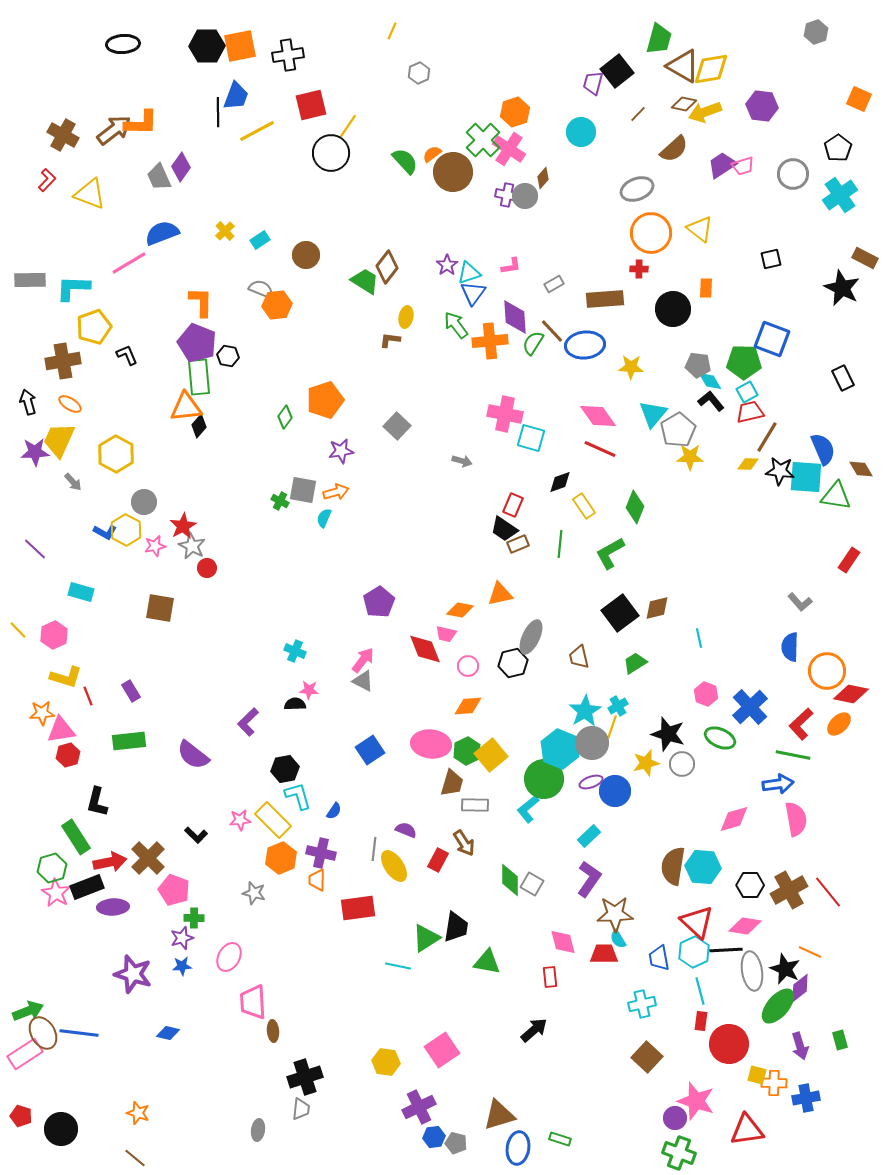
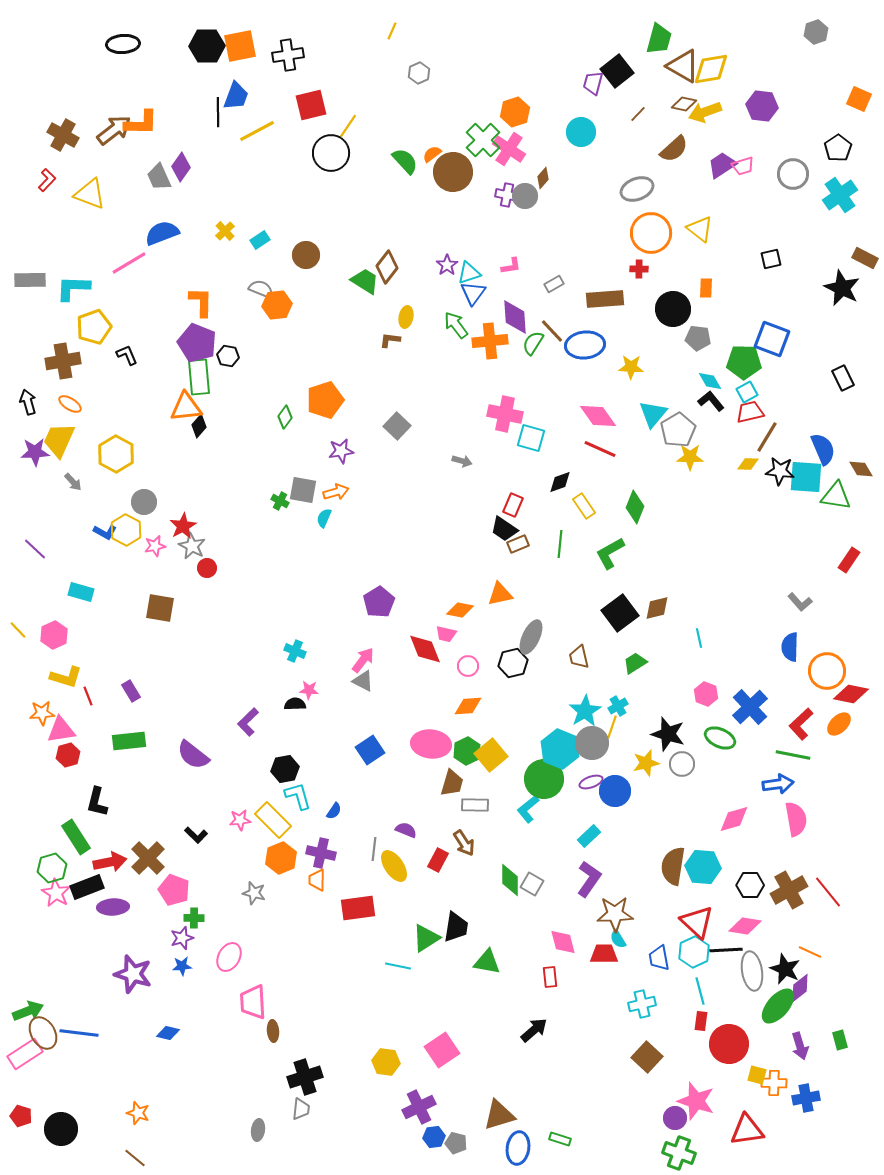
gray pentagon at (698, 365): moved 27 px up
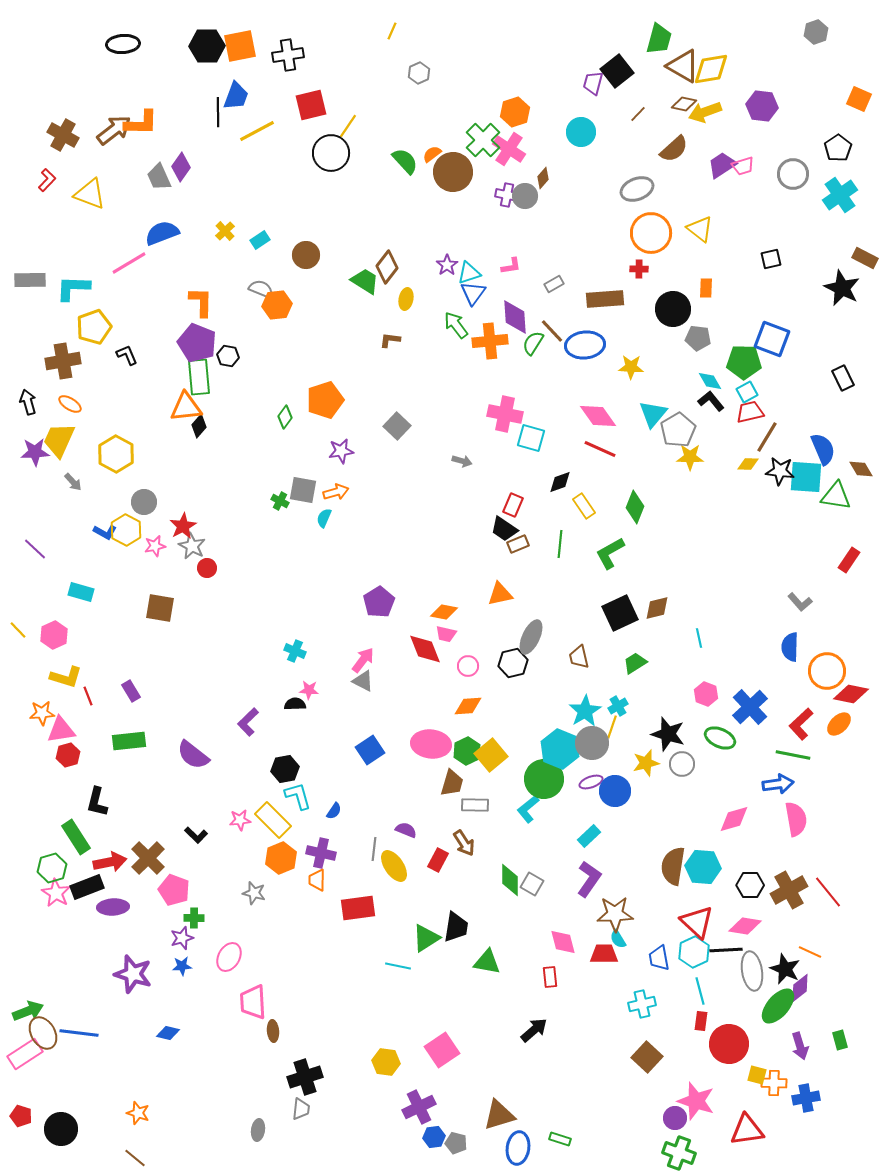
yellow ellipse at (406, 317): moved 18 px up
orange diamond at (460, 610): moved 16 px left, 2 px down
black square at (620, 613): rotated 12 degrees clockwise
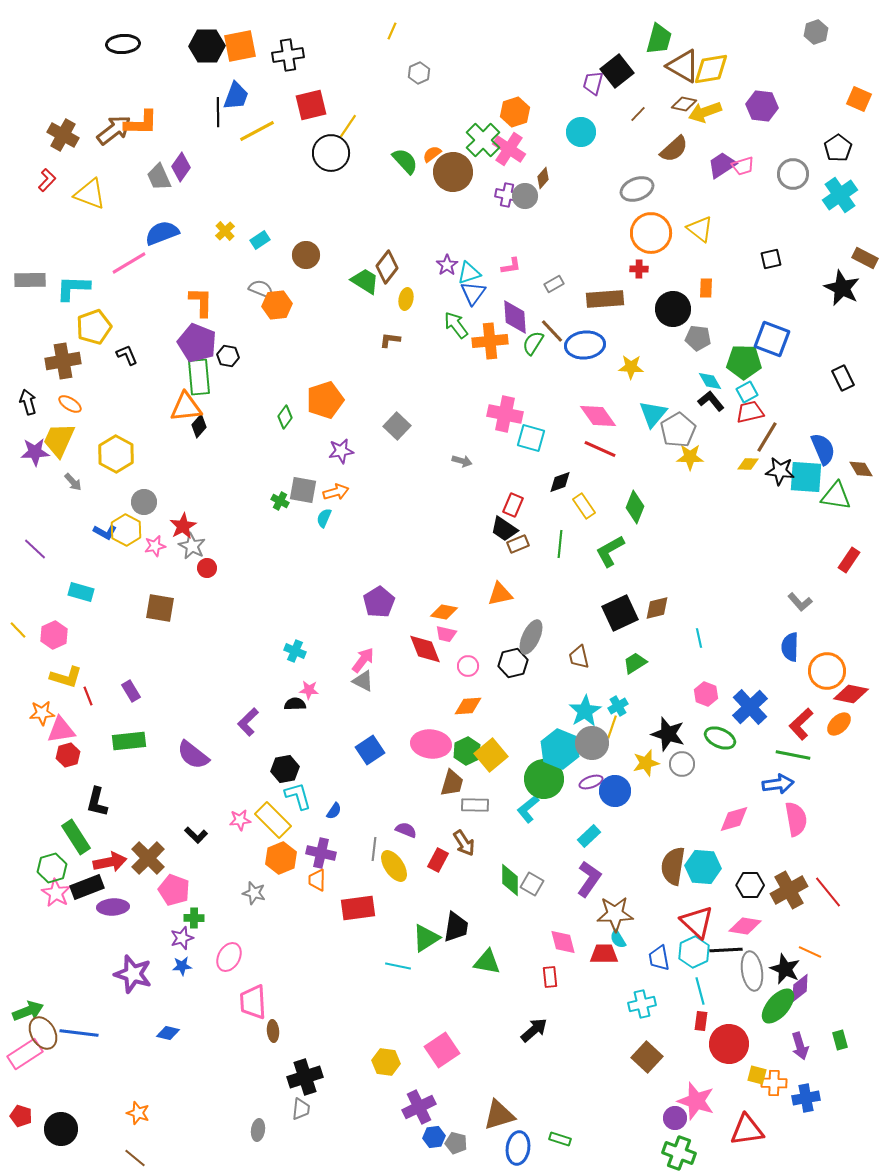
green L-shape at (610, 553): moved 2 px up
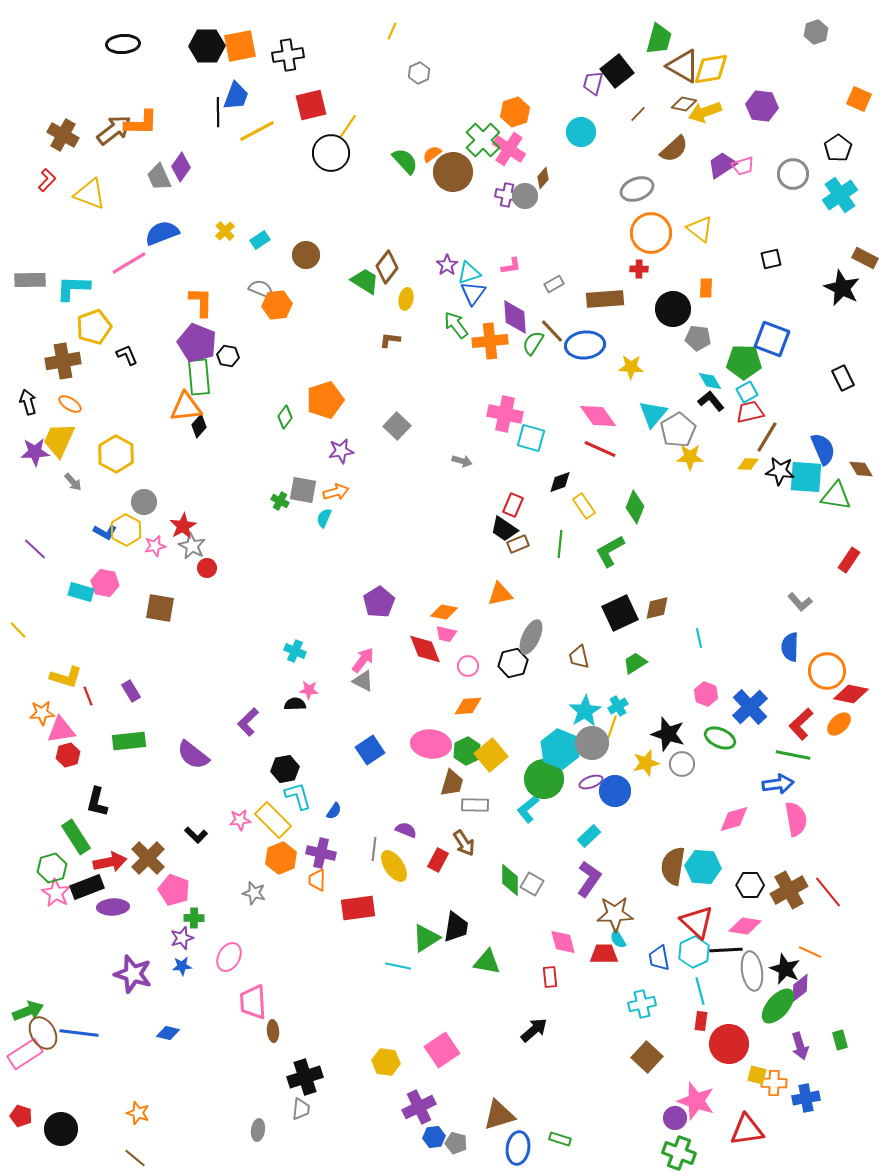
pink hexagon at (54, 635): moved 51 px right, 52 px up; rotated 24 degrees counterclockwise
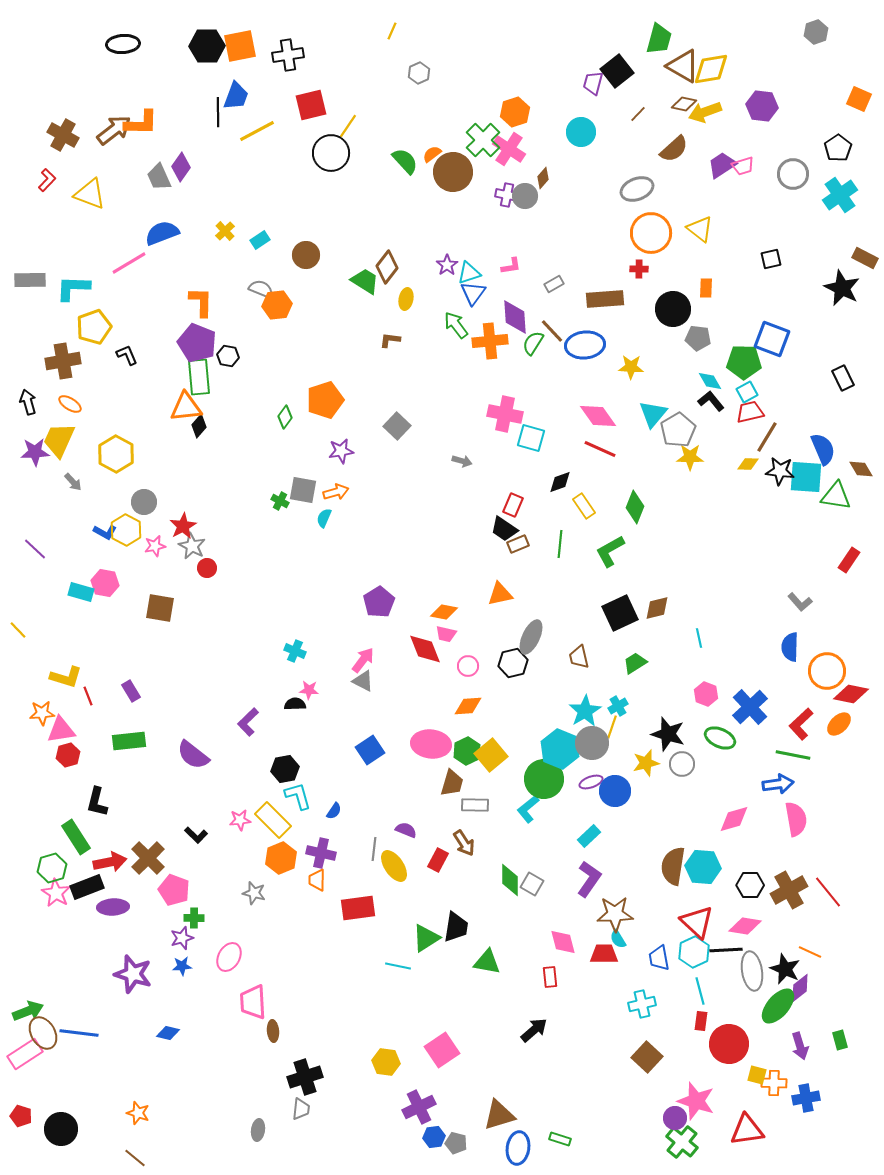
green cross at (679, 1153): moved 3 px right, 11 px up; rotated 20 degrees clockwise
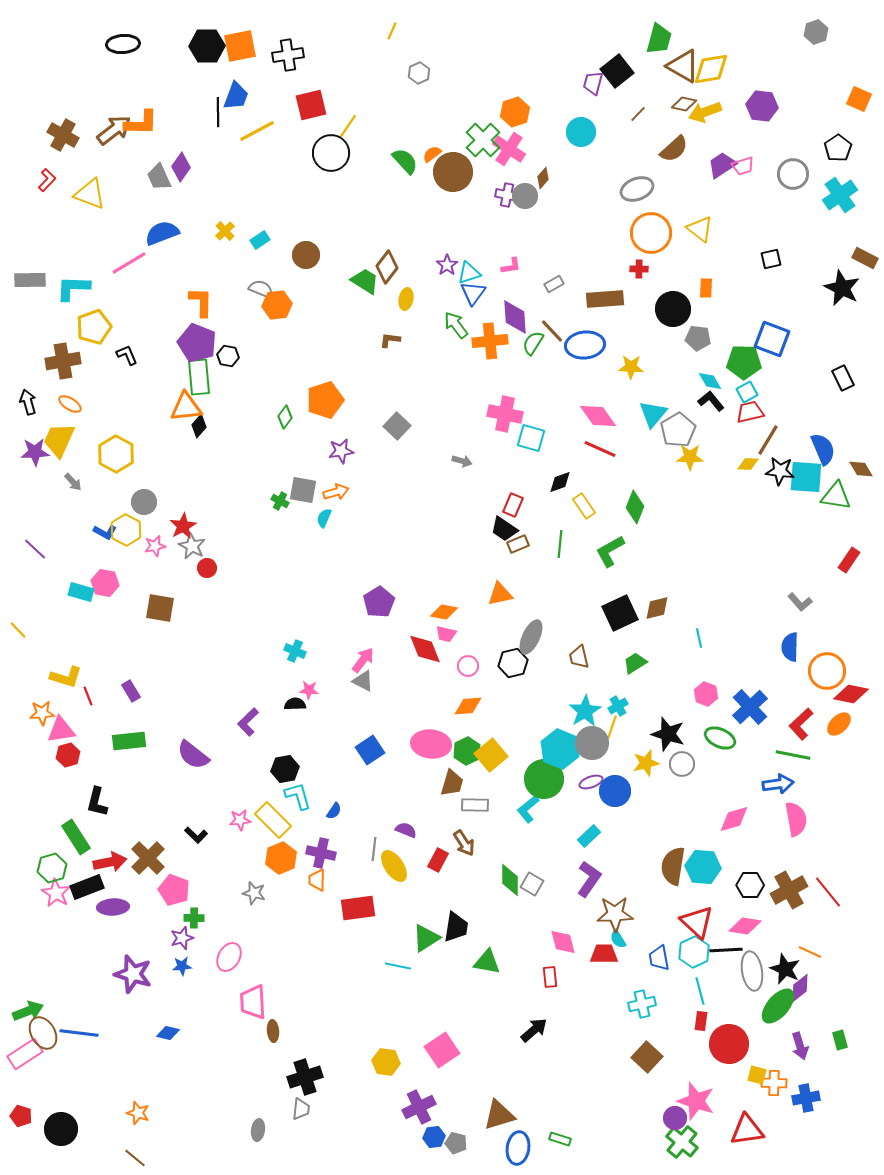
brown line at (767, 437): moved 1 px right, 3 px down
